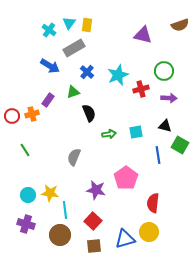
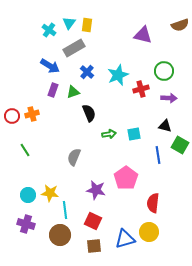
purple rectangle: moved 5 px right, 10 px up; rotated 16 degrees counterclockwise
cyan square: moved 2 px left, 2 px down
red square: rotated 18 degrees counterclockwise
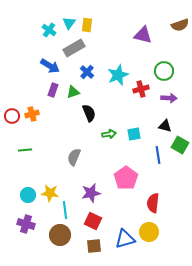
green line: rotated 64 degrees counterclockwise
purple star: moved 5 px left, 3 px down; rotated 24 degrees counterclockwise
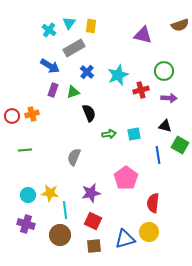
yellow rectangle: moved 4 px right, 1 px down
red cross: moved 1 px down
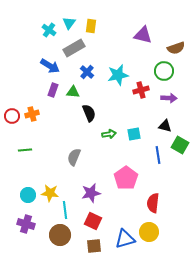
brown semicircle: moved 4 px left, 23 px down
cyan star: rotated 10 degrees clockwise
green triangle: rotated 24 degrees clockwise
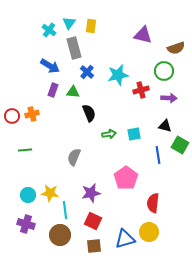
gray rectangle: rotated 75 degrees counterclockwise
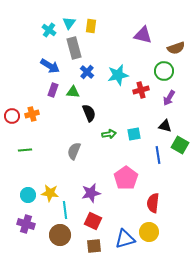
purple arrow: rotated 119 degrees clockwise
gray semicircle: moved 6 px up
